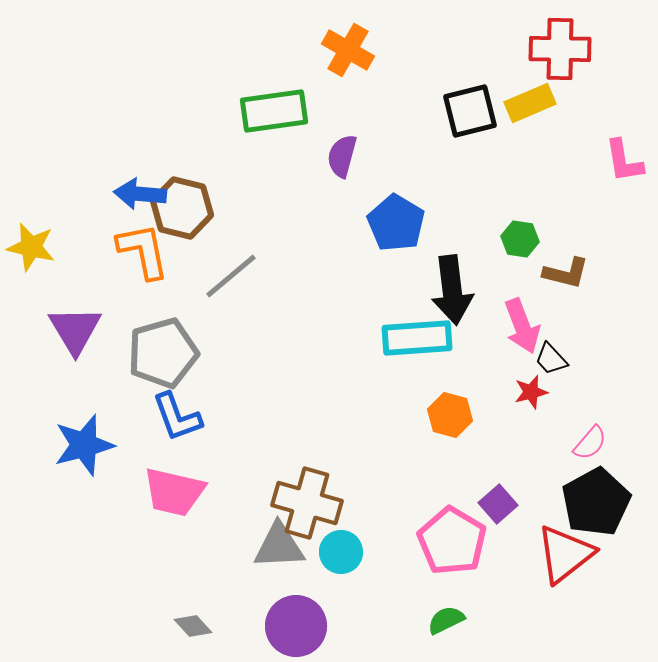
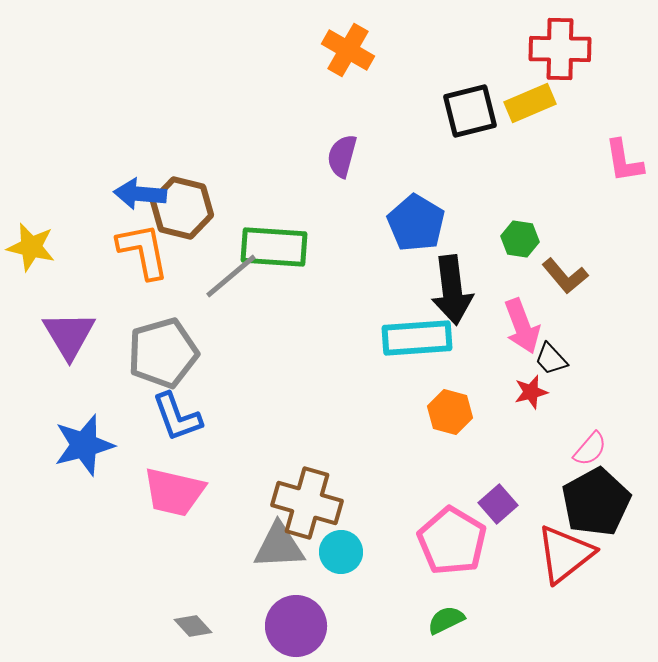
green rectangle: moved 136 px down; rotated 12 degrees clockwise
blue pentagon: moved 20 px right
brown L-shape: moved 1 px left, 3 px down; rotated 36 degrees clockwise
purple triangle: moved 6 px left, 5 px down
orange hexagon: moved 3 px up
pink semicircle: moved 6 px down
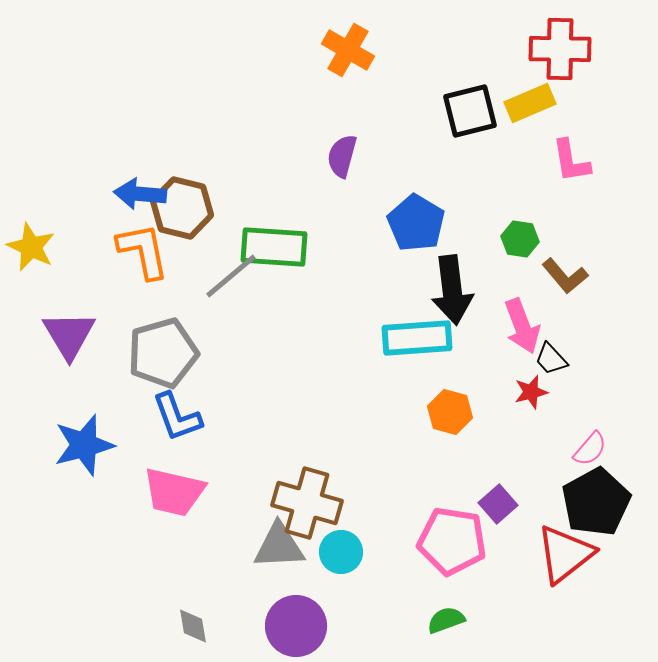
pink L-shape: moved 53 px left
yellow star: rotated 12 degrees clockwise
pink pentagon: rotated 22 degrees counterclockwise
green semicircle: rotated 6 degrees clockwise
gray diamond: rotated 33 degrees clockwise
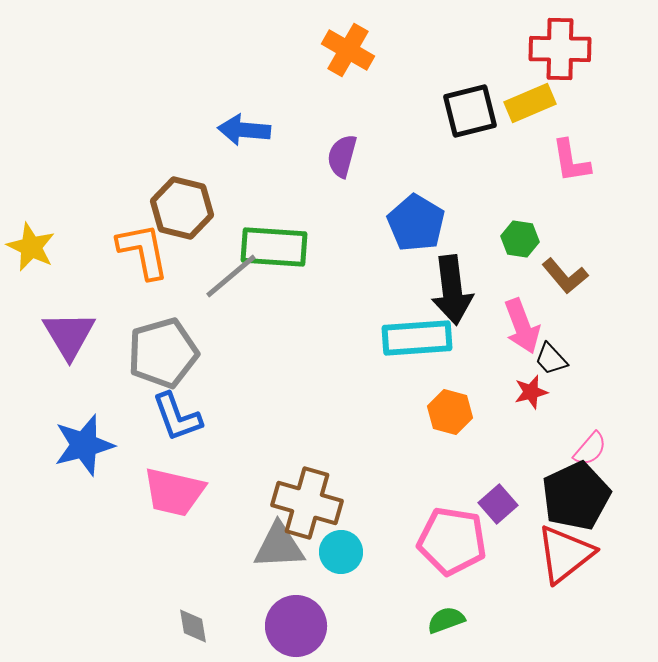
blue arrow: moved 104 px right, 64 px up
black pentagon: moved 20 px left, 6 px up; rotated 4 degrees clockwise
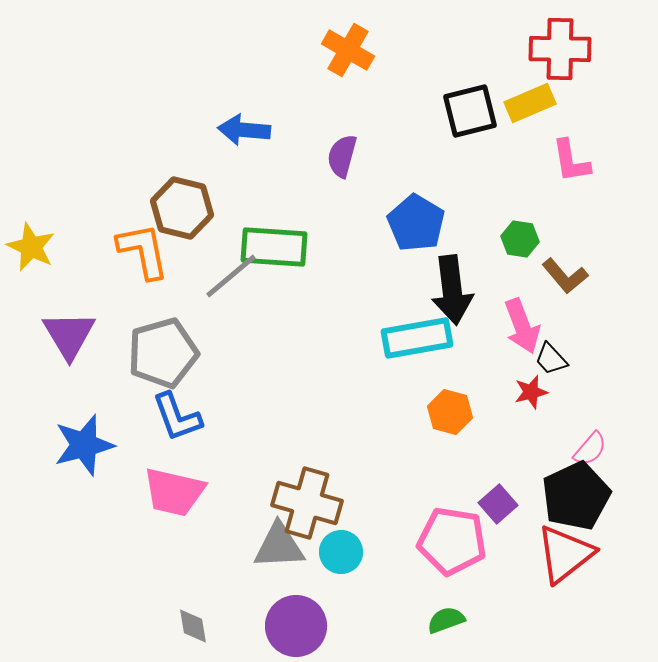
cyan rectangle: rotated 6 degrees counterclockwise
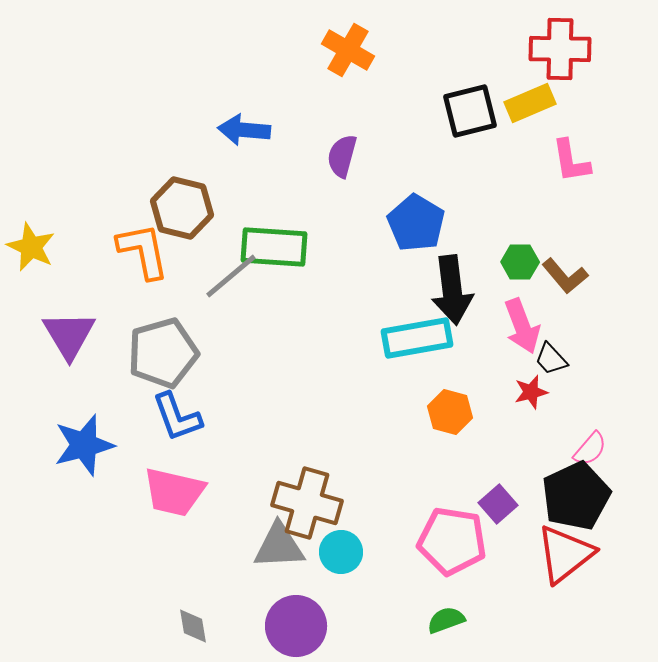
green hexagon: moved 23 px down; rotated 9 degrees counterclockwise
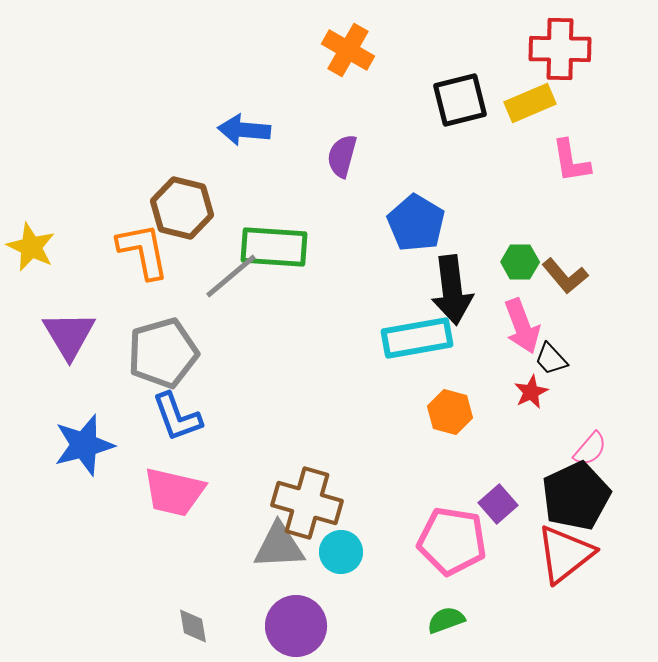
black square: moved 10 px left, 11 px up
red star: rotated 12 degrees counterclockwise
